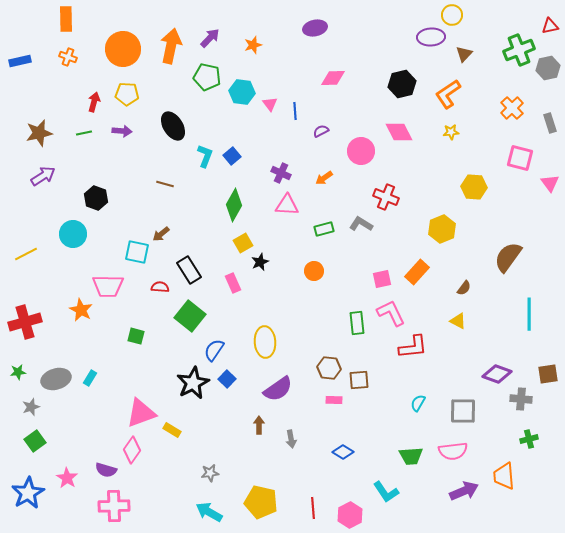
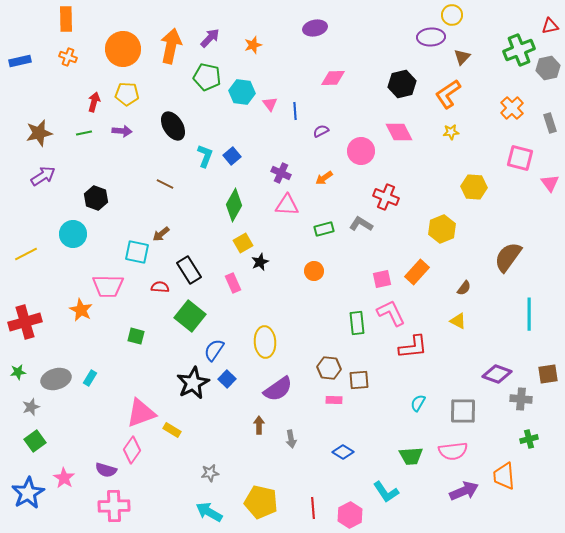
brown triangle at (464, 54): moved 2 px left, 3 px down
brown line at (165, 184): rotated 12 degrees clockwise
pink star at (67, 478): moved 3 px left
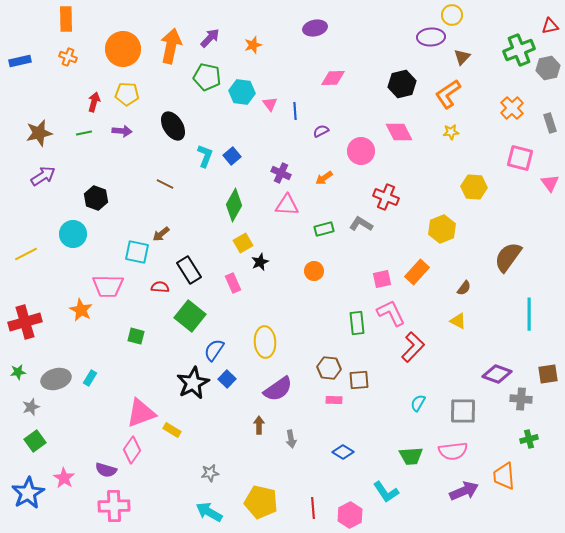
red L-shape at (413, 347): rotated 40 degrees counterclockwise
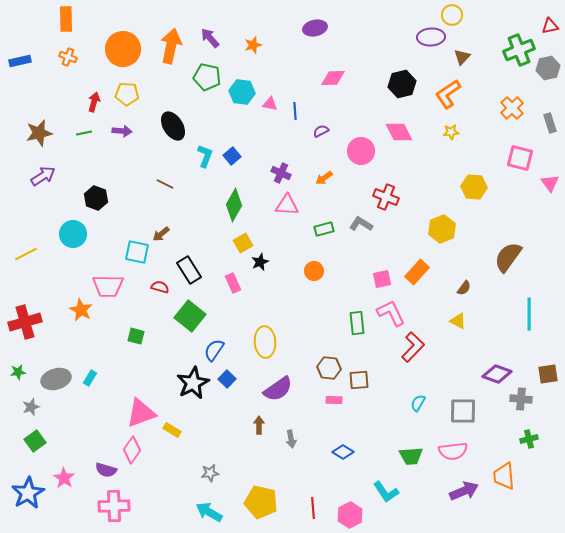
purple arrow at (210, 38): rotated 85 degrees counterclockwise
pink triangle at (270, 104): rotated 42 degrees counterclockwise
red semicircle at (160, 287): rotated 12 degrees clockwise
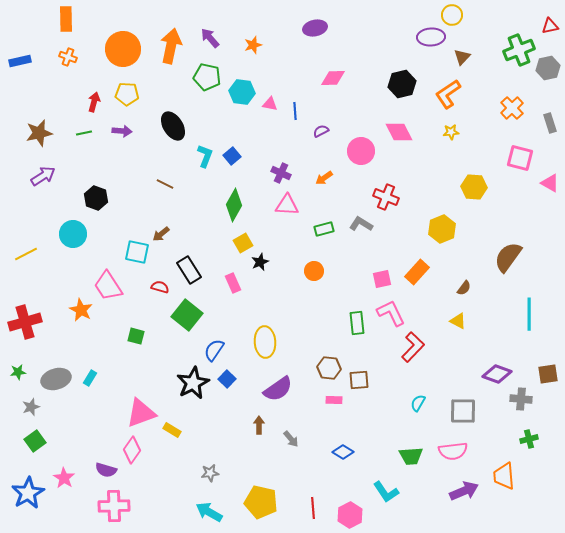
pink triangle at (550, 183): rotated 24 degrees counterclockwise
pink trapezoid at (108, 286): rotated 56 degrees clockwise
green square at (190, 316): moved 3 px left, 1 px up
gray arrow at (291, 439): rotated 30 degrees counterclockwise
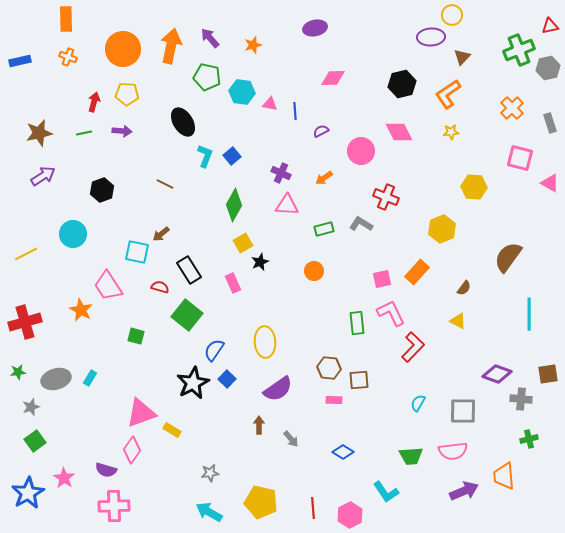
black ellipse at (173, 126): moved 10 px right, 4 px up
black hexagon at (96, 198): moved 6 px right, 8 px up; rotated 20 degrees clockwise
